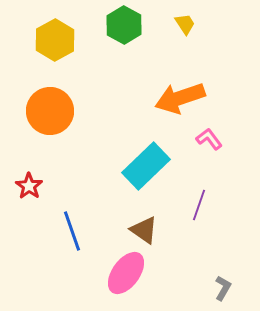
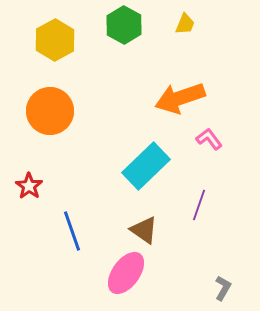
yellow trapezoid: rotated 55 degrees clockwise
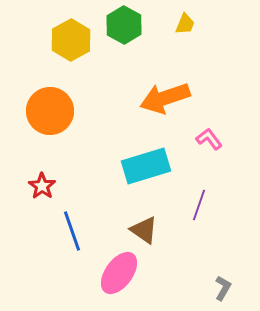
yellow hexagon: moved 16 px right
orange arrow: moved 15 px left
cyan rectangle: rotated 27 degrees clockwise
red star: moved 13 px right
pink ellipse: moved 7 px left
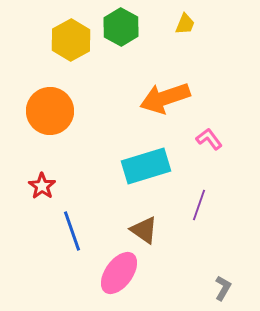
green hexagon: moved 3 px left, 2 px down
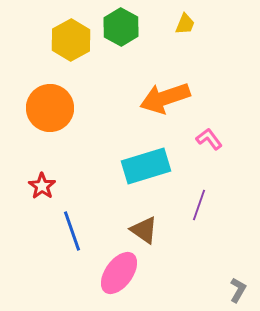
orange circle: moved 3 px up
gray L-shape: moved 15 px right, 2 px down
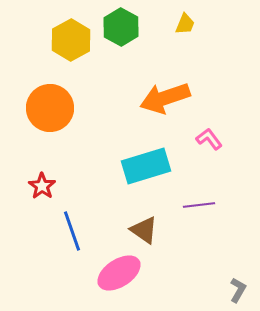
purple line: rotated 64 degrees clockwise
pink ellipse: rotated 21 degrees clockwise
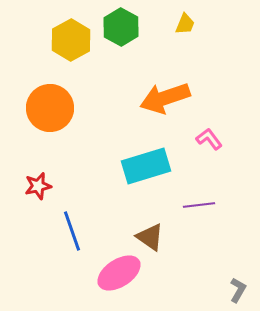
red star: moved 4 px left; rotated 24 degrees clockwise
brown triangle: moved 6 px right, 7 px down
